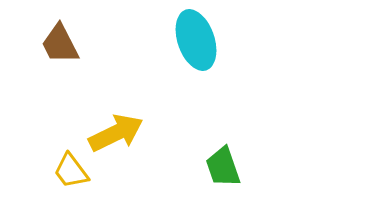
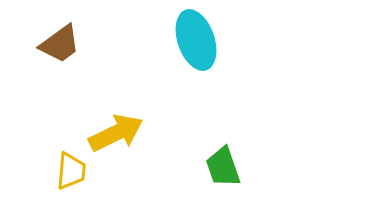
brown trapezoid: rotated 99 degrees counterclockwise
yellow trapezoid: rotated 138 degrees counterclockwise
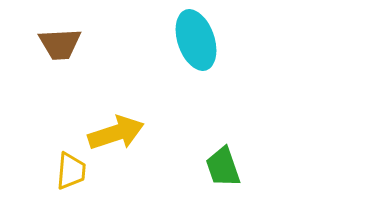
brown trapezoid: rotated 33 degrees clockwise
yellow arrow: rotated 8 degrees clockwise
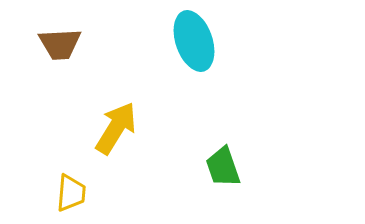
cyan ellipse: moved 2 px left, 1 px down
yellow arrow: moved 5 px up; rotated 40 degrees counterclockwise
yellow trapezoid: moved 22 px down
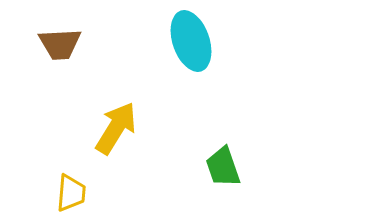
cyan ellipse: moved 3 px left
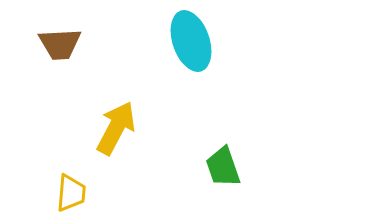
yellow arrow: rotated 4 degrees counterclockwise
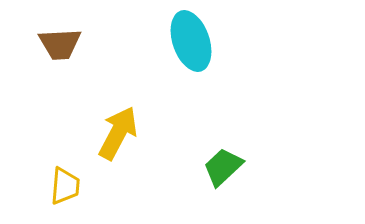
yellow arrow: moved 2 px right, 5 px down
green trapezoid: rotated 66 degrees clockwise
yellow trapezoid: moved 6 px left, 7 px up
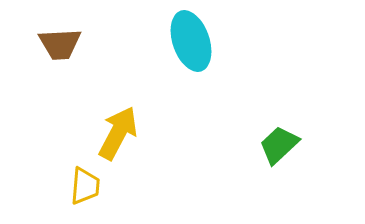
green trapezoid: moved 56 px right, 22 px up
yellow trapezoid: moved 20 px right
